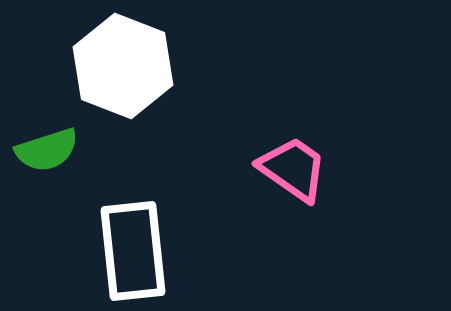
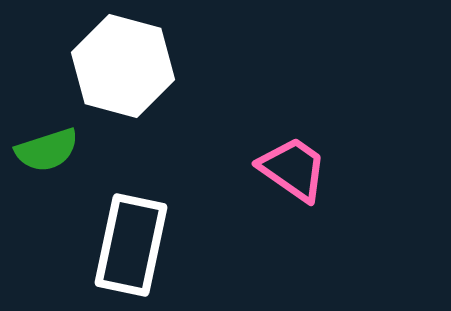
white hexagon: rotated 6 degrees counterclockwise
white rectangle: moved 2 px left, 6 px up; rotated 18 degrees clockwise
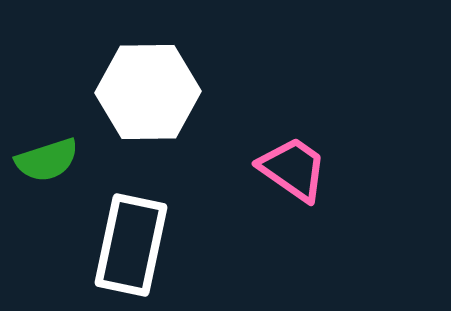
white hexagon: moved 25 px right, 26 px down; rotated 16 degrees counterclockwise
green semicircle: moved 10 px down
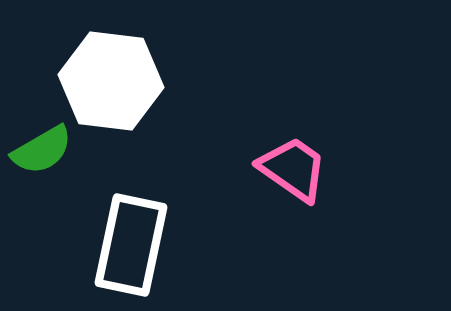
white hexagon: moved 37 px left, 11 px up; rotated 8 degrees clockwise
green semicircle: moved 5 px left, 10 px up; rotated 12 degrees counterclockwise
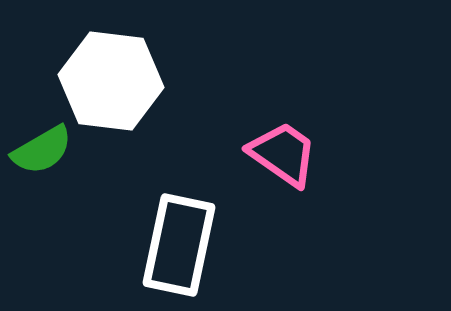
pink trapezoid: moved 10 px left, 15 px up
white rectangle: moved 48 px right
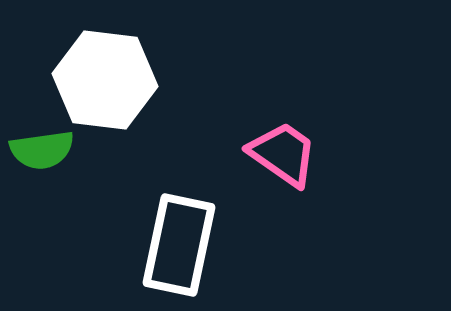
white hexagon: moved 6 px left, 1 px up
green semicircle: rotated 22 degrees clockwise
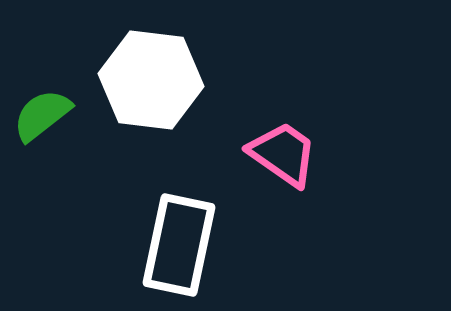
white hexagon: moved 46 px right
green semicircle: moved 35 px up; rotated 150 degrees clockwise
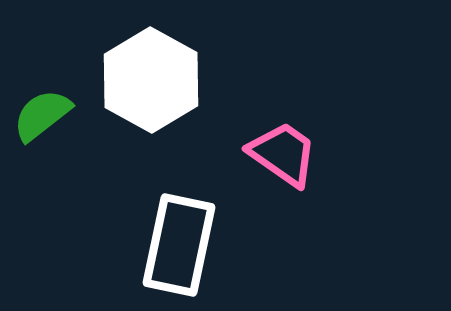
white hexagon: rotated 22 degrees clockwise
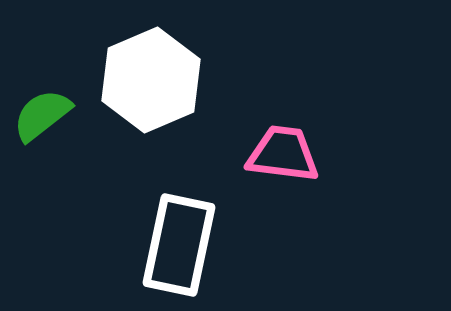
white hexagon: rotated 8 degrees clockwise
pink trapezoid: rotated 28 degrees counterclockwise
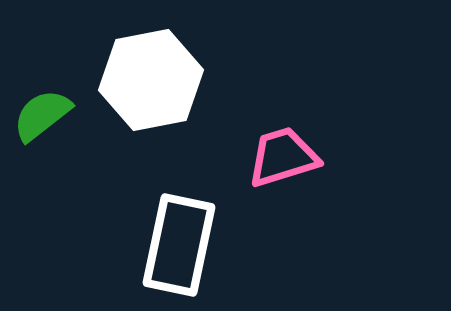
white hexagon: rotated 12 degrees clockwise
pink trapezoid: moved 3 px down; rotated 24 degrees counterclockwise
